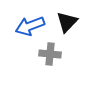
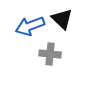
black triangle: moved 5 px left, 3 px up; rotated 30 degrees counterclockwise
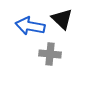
blue arrow: rotated 32 degrees clockwise
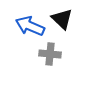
blue arrow: rotated 12 degrees clockwise
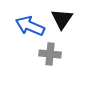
black triangle: rotated 20 degrees clockwise
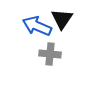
blue arrow: moved 7 px right
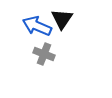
gray cross: moved 6 px left; rotated 15 degrees clockwise
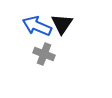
black triangle: moved 5 px down
